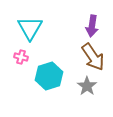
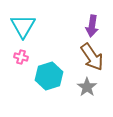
cyan triangle: moved 7 px left, 2 px up
brown arrow: moved 1 px left
gray star: moved 1 px down
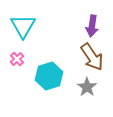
pink cross: moved 4 px left, 2 px down; rotated 32 degrees clockwise
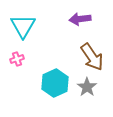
purple arrow: moved 12 px left, 7 px up; rotated 75 degrees clockwise
pink cross: rotated 24 degrees clockwise
cyan hexagon: moved 6 px right, 7 px down; rotated 8 degrees counterclockwise
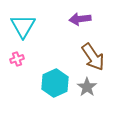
brown arrow: moved 1 px right
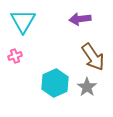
cyan triangle: moved 5 px up
pink cross: moved 2 px left, 3 px up
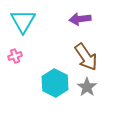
brown arrow: moved 7 px left
cyan hexagon: rotated 8 degrees counterclockwise
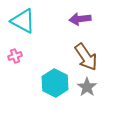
cyan triangle: rotated 32 degrees counterclockwise
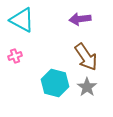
cyan triangle: moved 1 px left, 1 px up
cyan hexagon: rotated 12 degrees counterclockwise
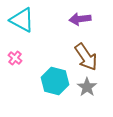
pink cross: moved 2 px down; rotated 32 degrees counterclockwise
cyan hexagon: moved 2 px up
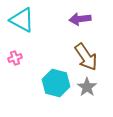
pink cross: rotated 32 degrees clockwise
cyan hexagon: moved 1 px right, 2 px down
